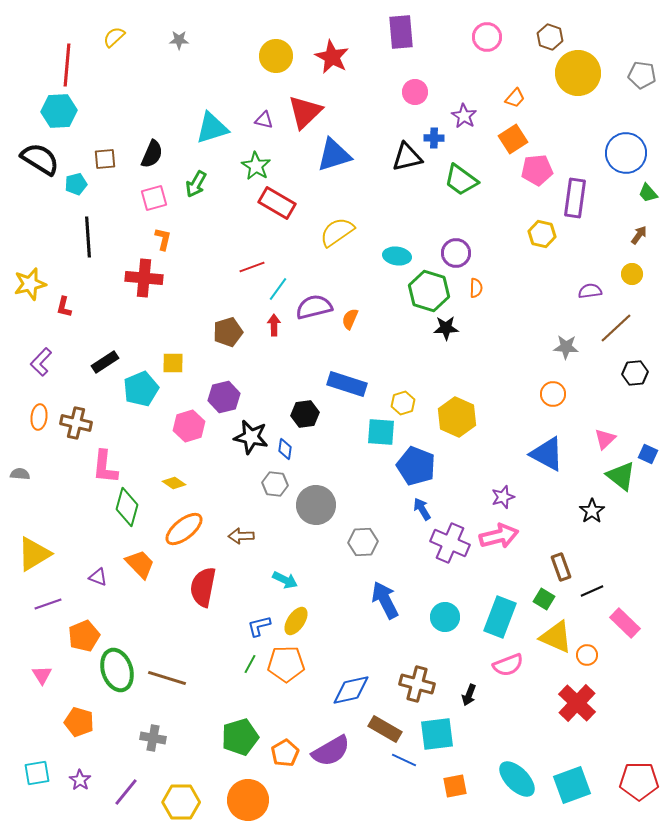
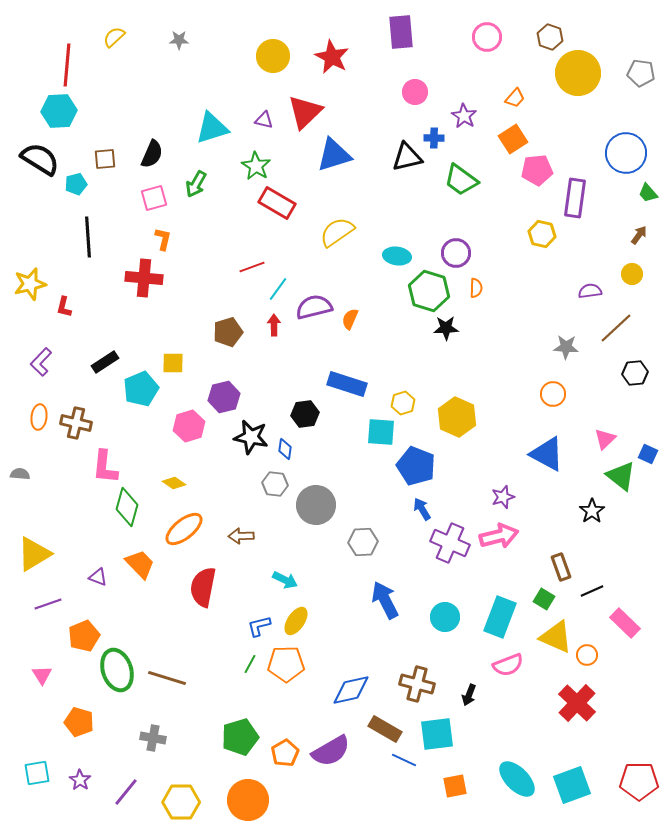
yellow circle at (276, 56): moved 3 px left
gray pentagon at (642, 75): moved 1 px left, 2 px up
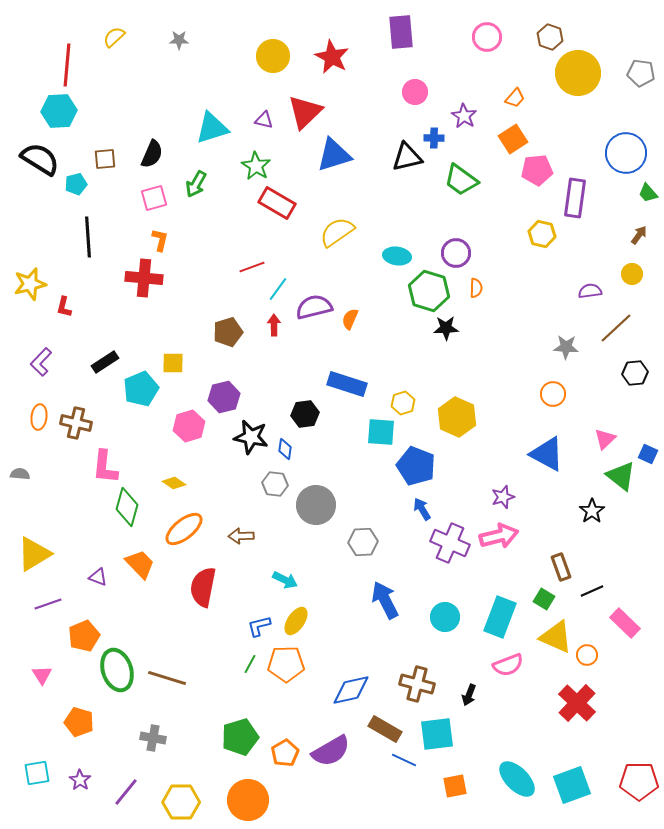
orange L-shape at (163, 239): moved 3 px left, 1 px down
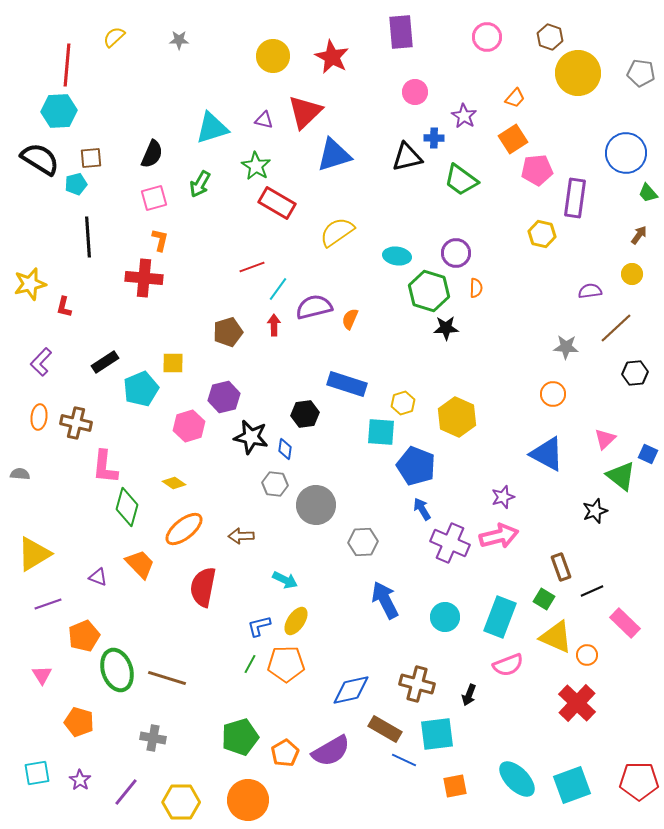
brown square at (105, 159): moved 14 px left, 1 px up
green arrow at (196, 184): moved 4 px right
black star at (592, 511): moved 3 px right; rotated 15 degrees clockwise
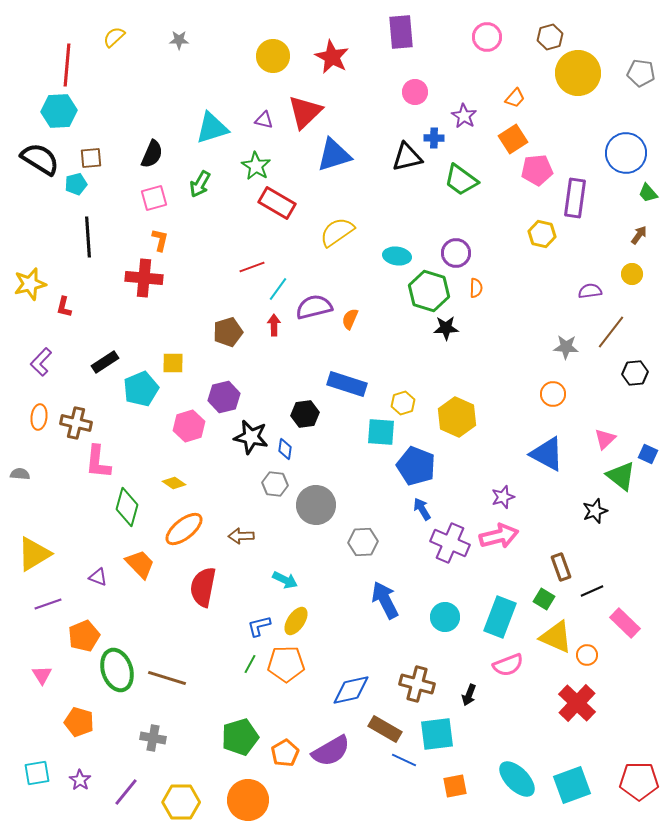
brown hexagon at (550, 37): rotated 25 degrees clockwise
brown line at (616, 328): moved 5 px left, 4 px down; rotated 9 degrees counterclockwise
pink L-shape at (105, 467): moved 7 px left, 5 px up
